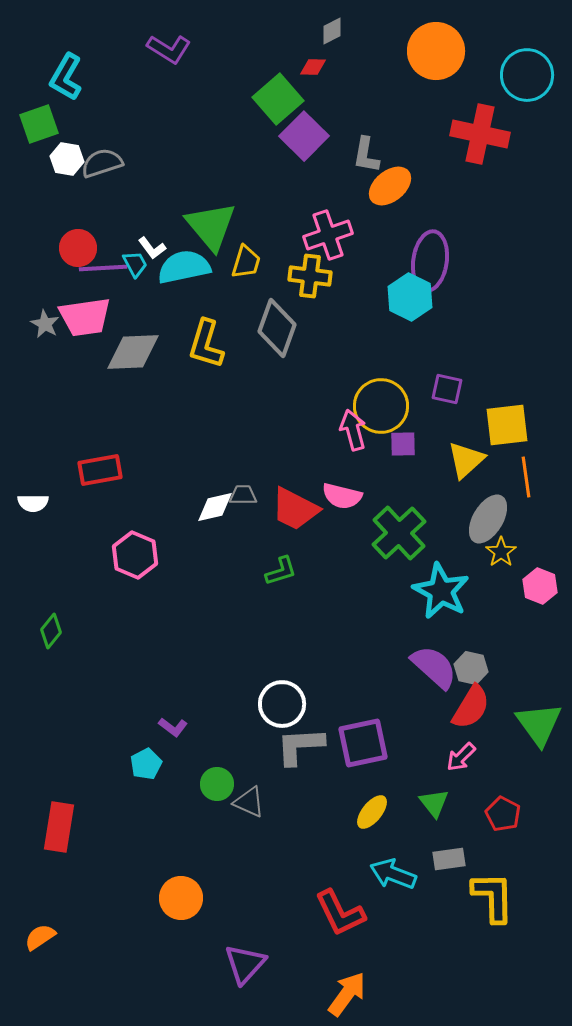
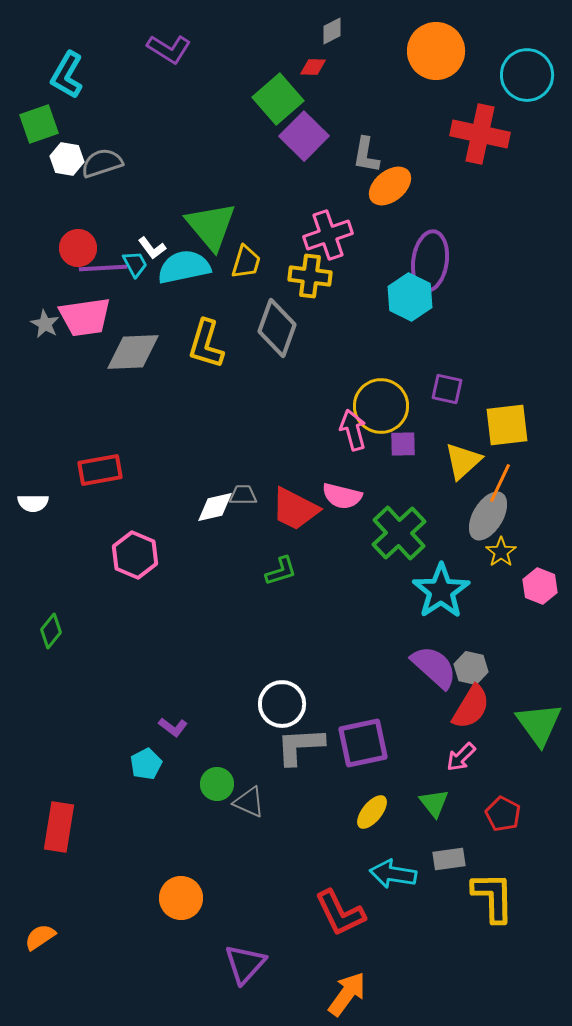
cyan L-shape at (66, 77): moved 1 px right, 2 px up
yellow triangle at (466, 460): moved 3 px left, 1 px down
orange line at (526, 477): moved 26 px left, 6 px down; rotated 33 degrees clockwise
gray ellipse at (488, 519): moved 3 px up
cyan star at (441, 591): rotated 10 degrees clockwise
cyan arrow at (393, 874): rotated 12 degrees counterclockwise
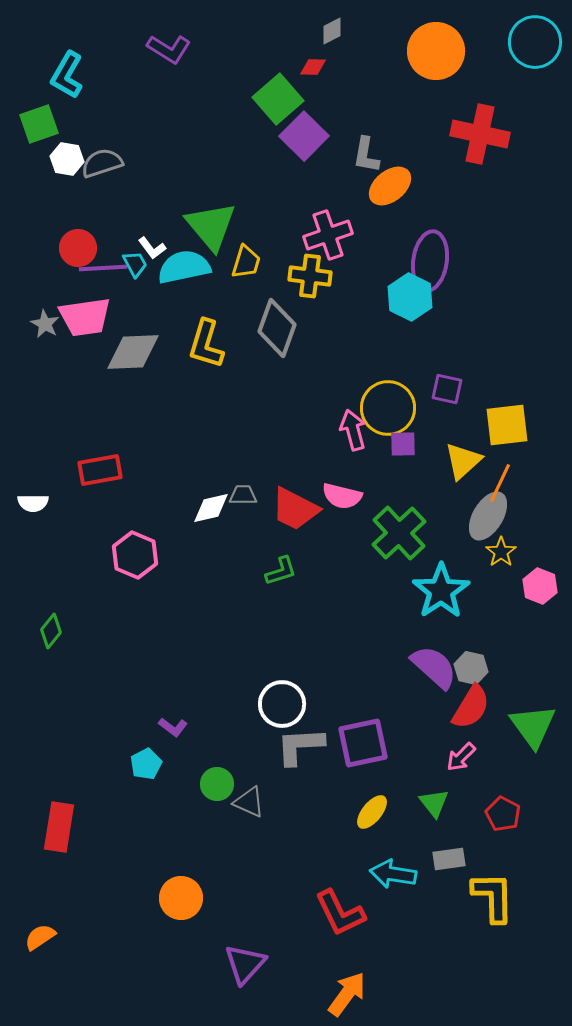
cyan circle at (527, 75): moved 8 px right, 33 px up
yellow circle at (381, 406): moved 7 px right, 2 px down
white diamond at (215, 507): moved 4 px left, 1 px down
green triangle at (539, 724): moved 6 px left, 2 px down
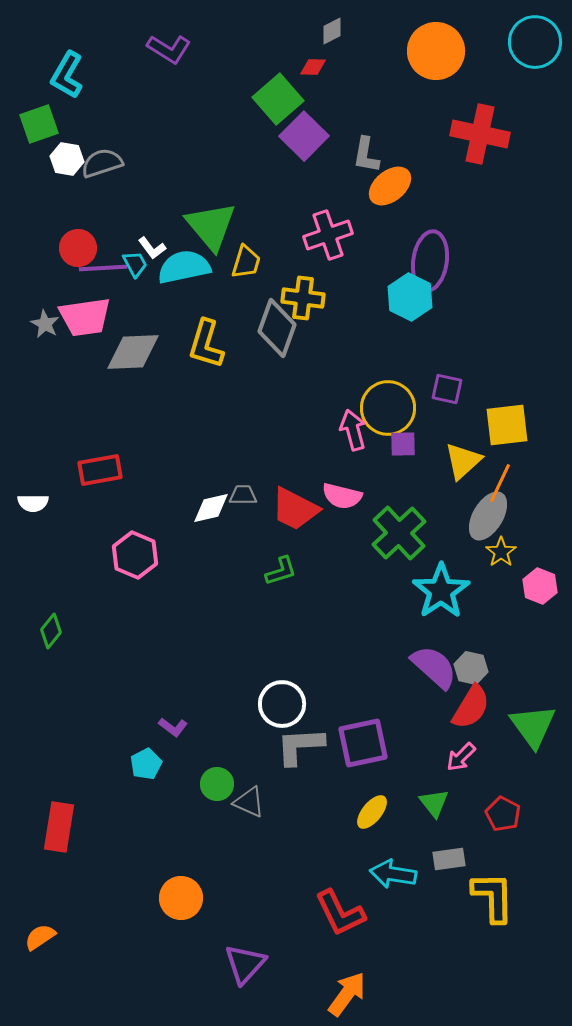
yellow cross at (310, 276): moved 7 px left, 22 px down
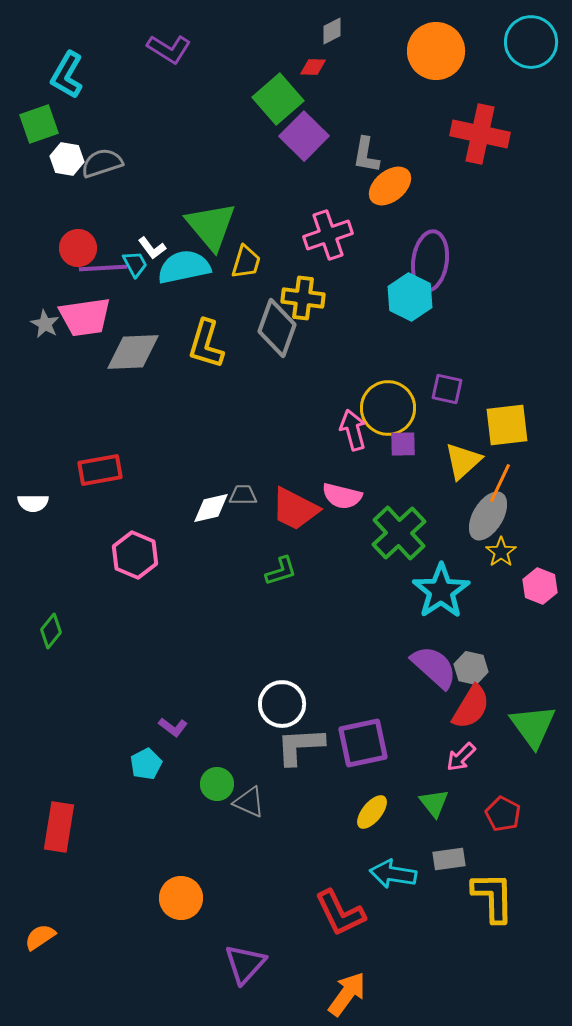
cyan circle at (535, 42): moved 4 px left
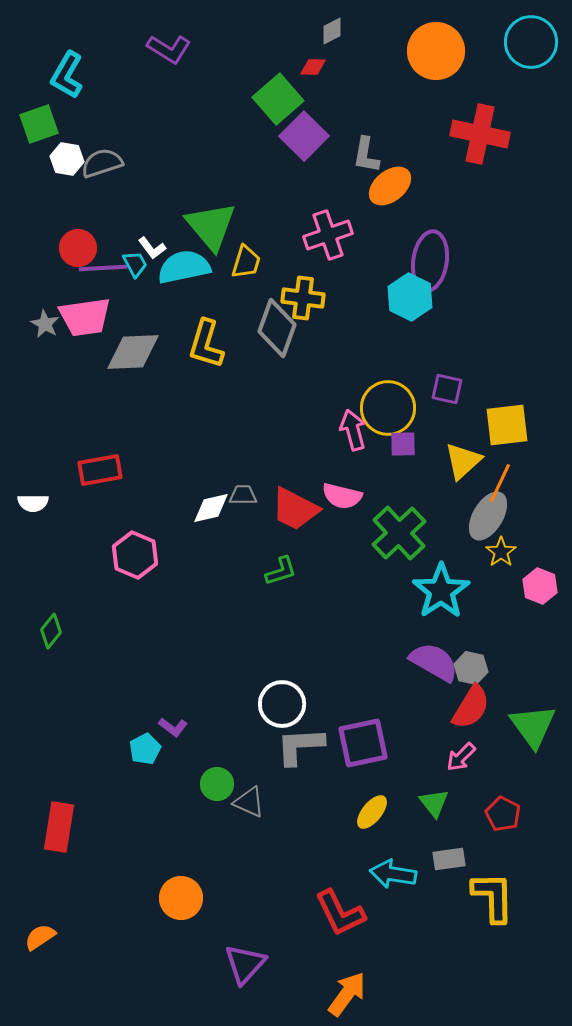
purple semicircle at (434, 667): moved 5 px up; rotated 12 degrees counterclockwise
cyan pentagon at (146, 764): moved 1 px left, 15 px up
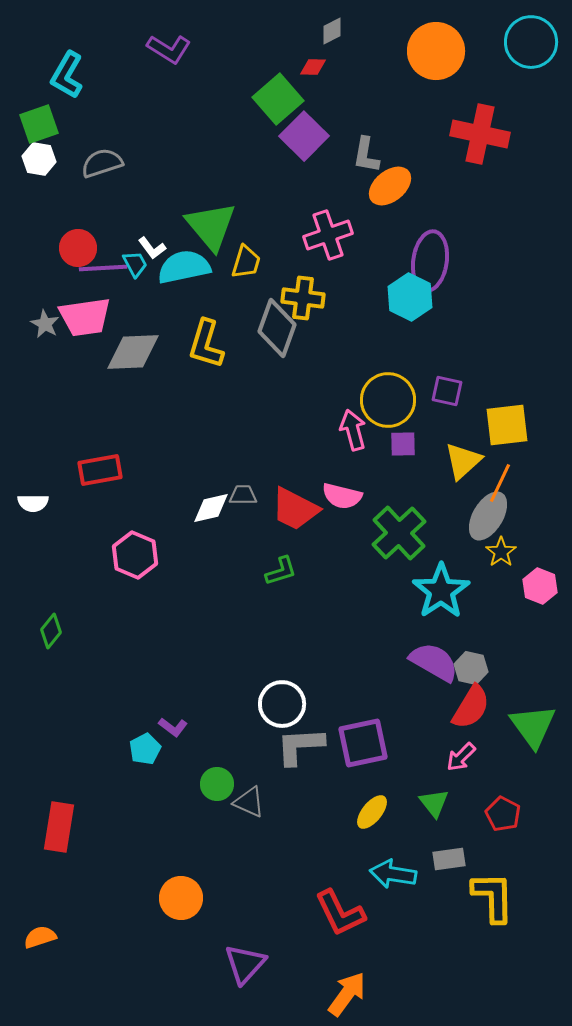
white hexagon at (67, 159): moved 28 px left
purple square at (447, 389): moved 2 px down
yellow circle at (388, 408): moved 8 px up
orange semicircle at (40, 937): rotated 16 degrees clockwise
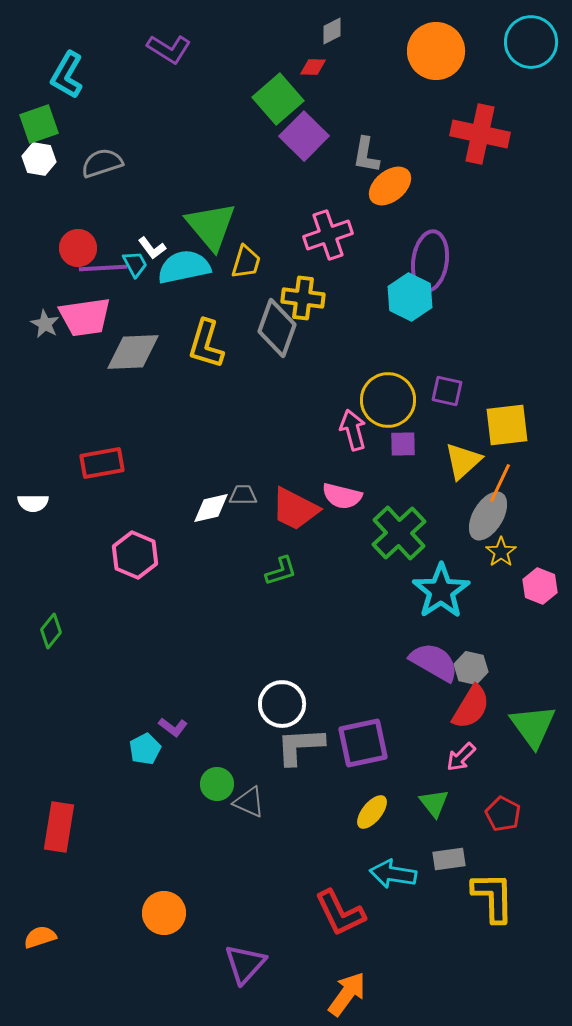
red rectangle at (100, 470): moved 2 px right, 7 px up
orange circle at (181, 898): moved 17 px left, 15 px down
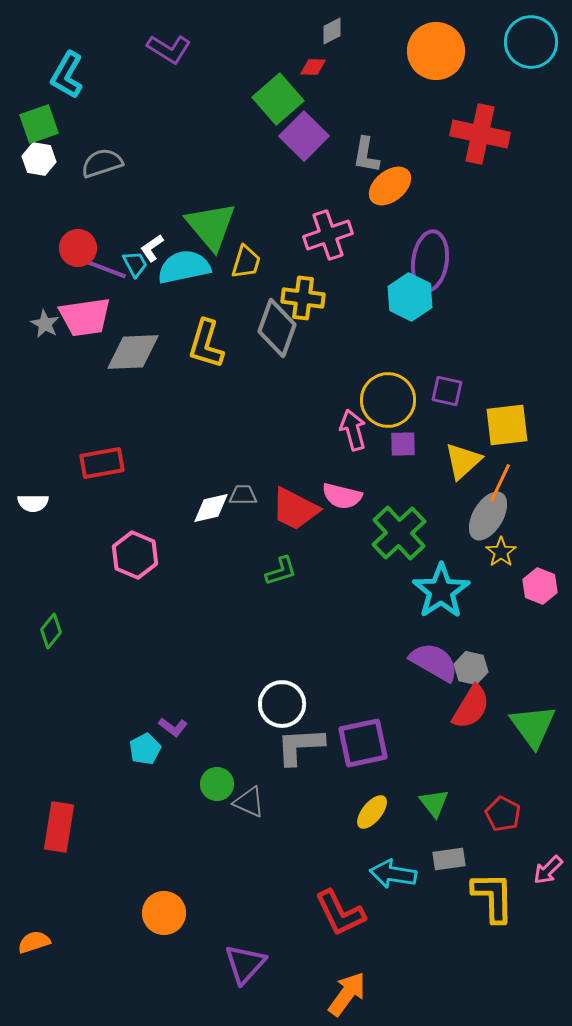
white L-shape at (152, 248): rotated 92 degrees clockwise
purple line at (103, 268): rotated 24 degrees clockwise
pink arrow at (461, 757): moved 87 px right, 113 px down
orange semicircle at (40, 937): moved 6 px left, 5 px down
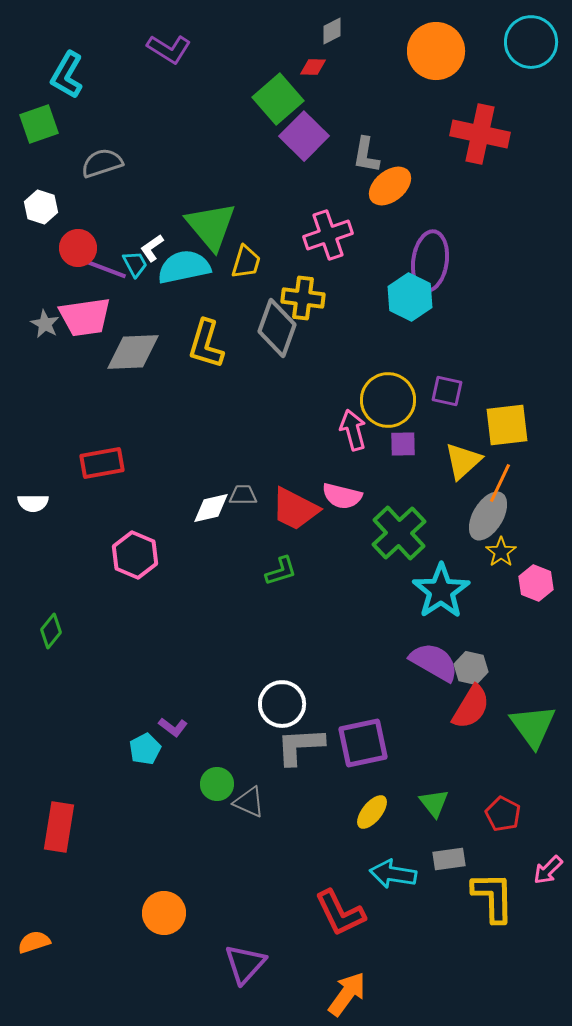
white hexagon at (39, 159): moved 2 px right, 48 px down; rotated 8 degrees clockwise
pink hexagon at (540, 586): moved 4 px left, 3 px up
